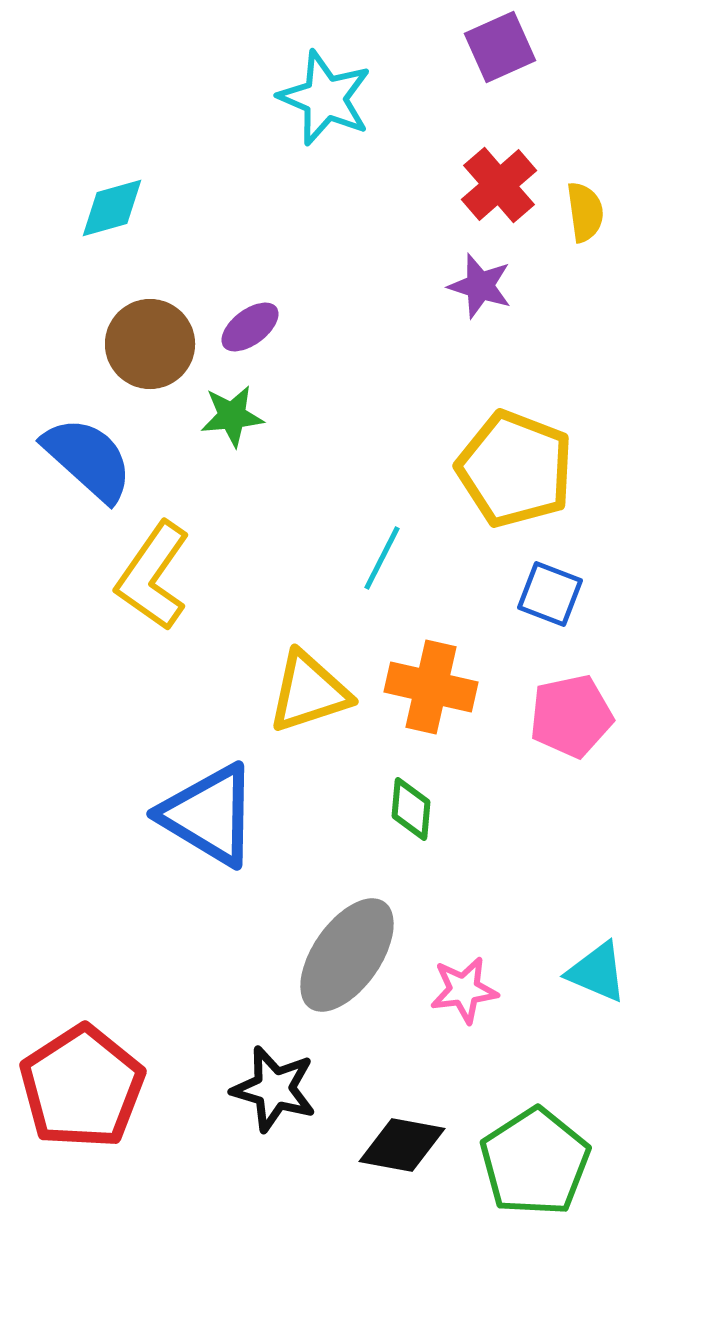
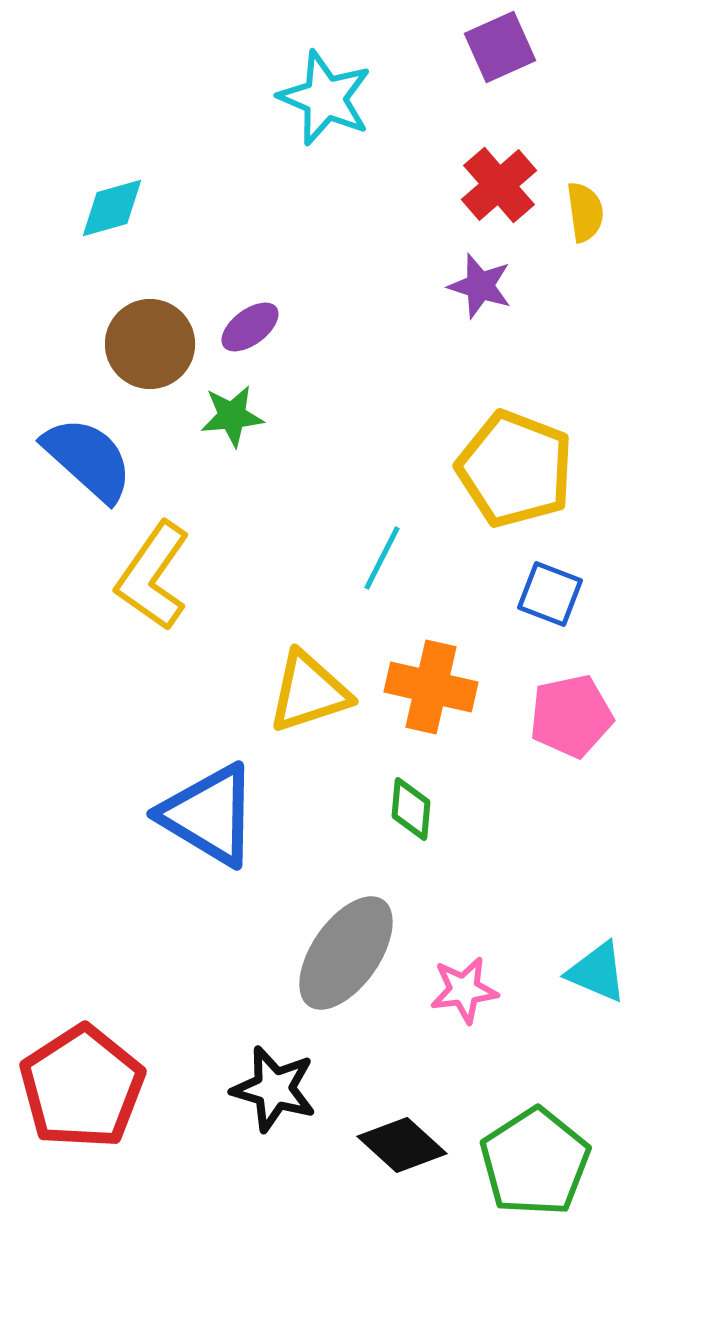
gray ellipse: moved 1 px left, 2 px up
black diamond: rotated 32 degrees clockwise
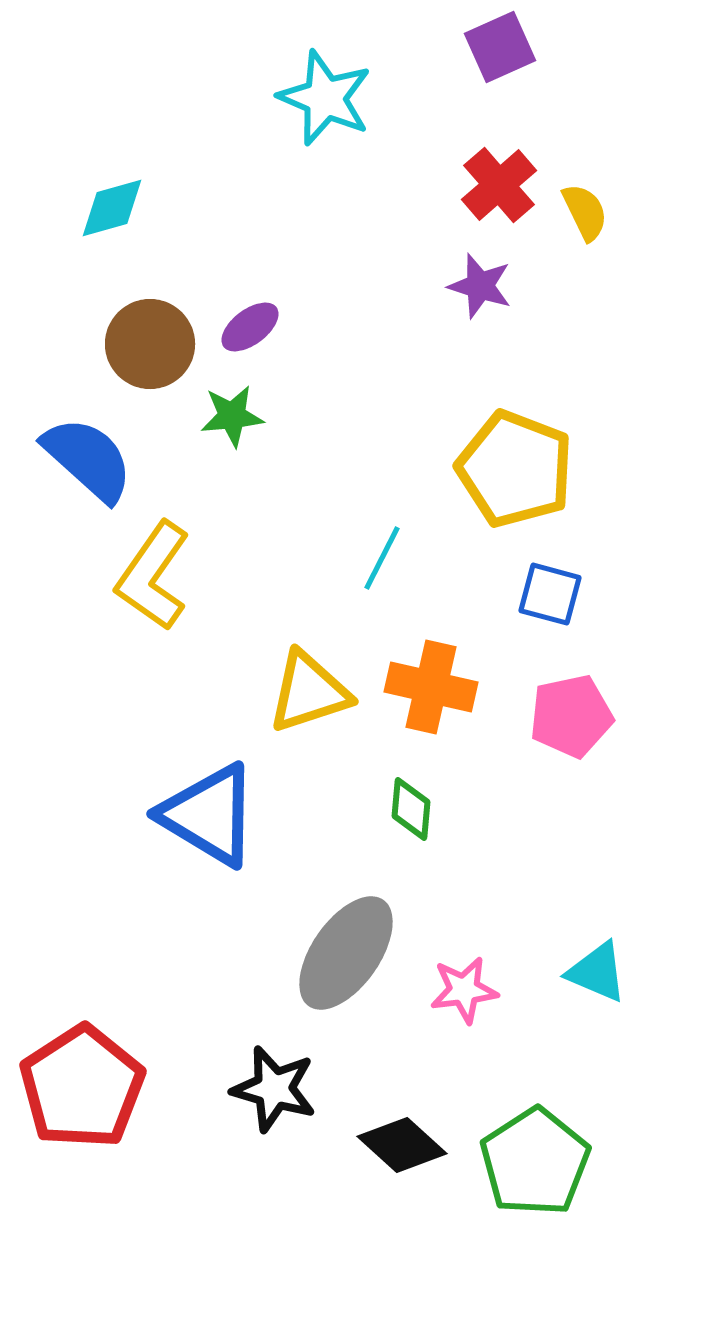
yellow semicircle: rotated 18 degrees counterclockwise
blue square: rotated 6 degrees counterclockwise
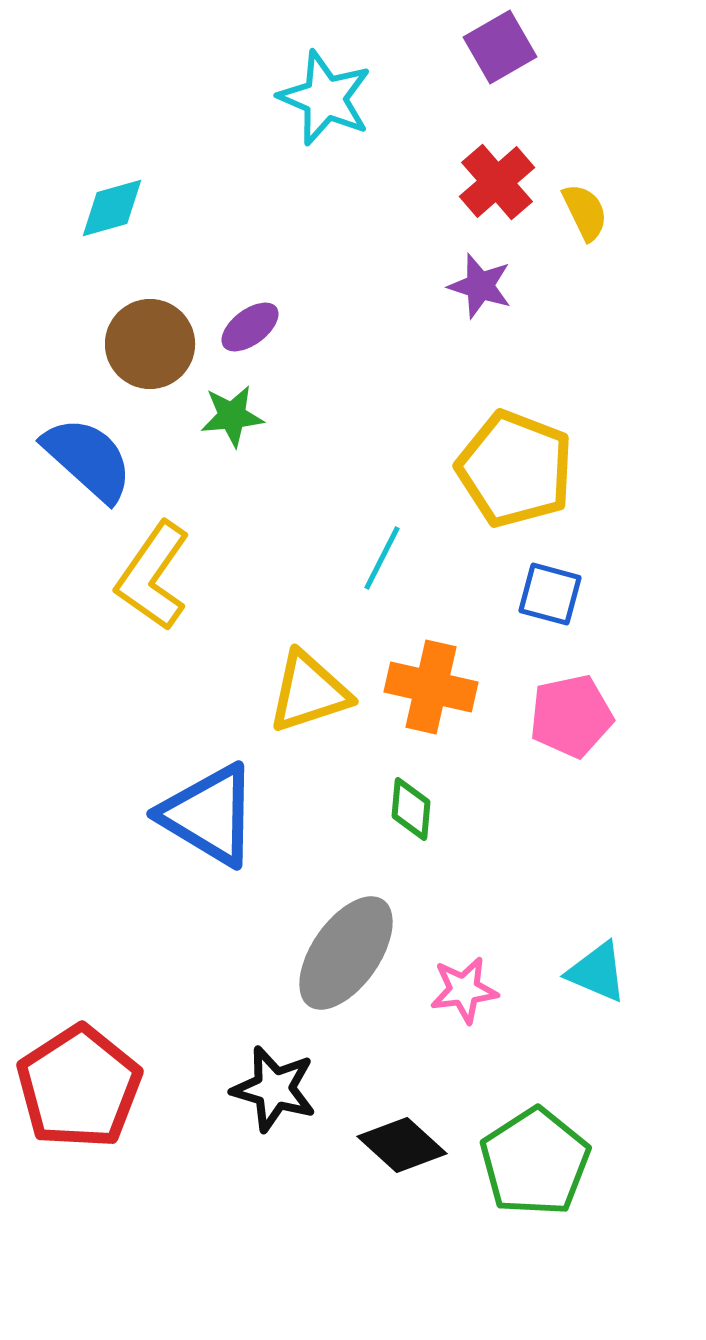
purple square: rotated 6 degrees counterclockwise
red cross: moved 2 px left, 3 px up
red pentagon: moved 3 px left
